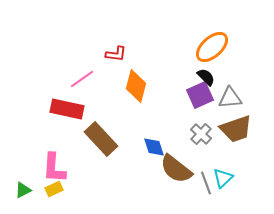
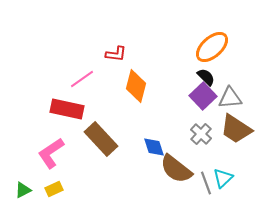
purple square: moved 3 px right, 1 px down; rotated 20 degrees counterclockwise
brown trapezoid: rotated 52 degrees clockwise
pink L-shape: moved 3 px left, 15 px up; rotated 52 degrees clockwise
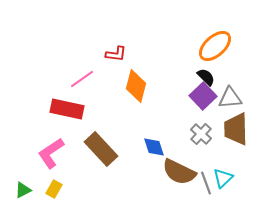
orange ellipse: moved 3 px right, 1 px up
brown trapezoid: rotated 56 degrees clockwise
brown rectangle: moved 10 px down
brown semicircle: moved 3 px right, 3 px down; rotated 12 degrees counterclockwise
yellow rectangle: rotated 36 degrees counterclockwise
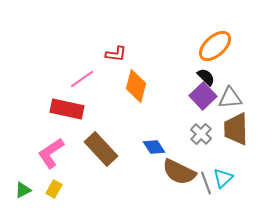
blue diamond: rotated 15 degrees counterclockwise
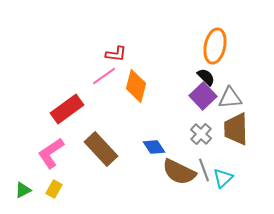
orange ellipse: rotated 36 degrees counterclockwise
pink line: moved 22 px right, 3 px up
red rectangle: rotated 48 degrees counterclockwise
gray line: moved 2 px left, 13 px up
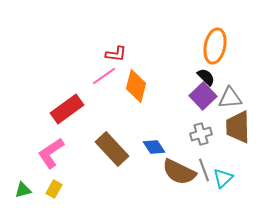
brown trapezoid: moved 2 px right, 2 px up
gray cross: rotated 30 degrees clockwise
brown rectangle: moved 11 px right
green triangle: rotated 12 degrees clockwise
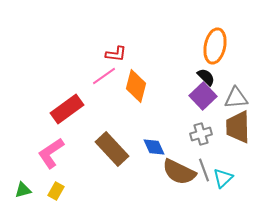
gray triangle: moved 6 px right
blue diamond: rotated 10 degrees clockwise
yellow rectangle: moved 2 px right, 2 px down
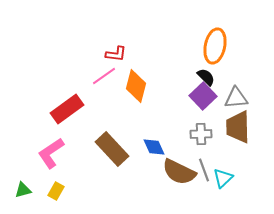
gray cross: rotated 15 degrees clockwise
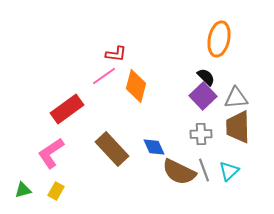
orange ellipse: moved 4 px right, 7 px up
cyan triangle: moved 6 px right, 7 px up
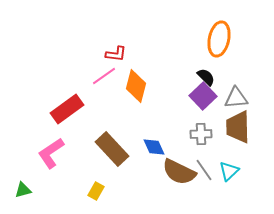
gray line: rotated 15 degrees counterclockwise
yellow rectangle: moved 40 px right
